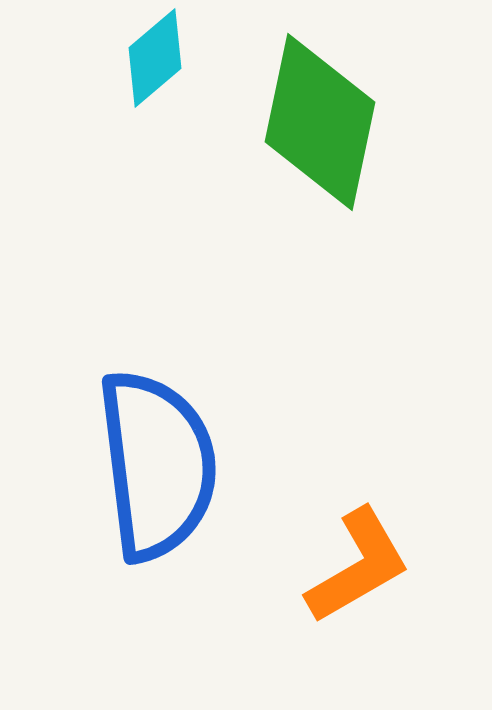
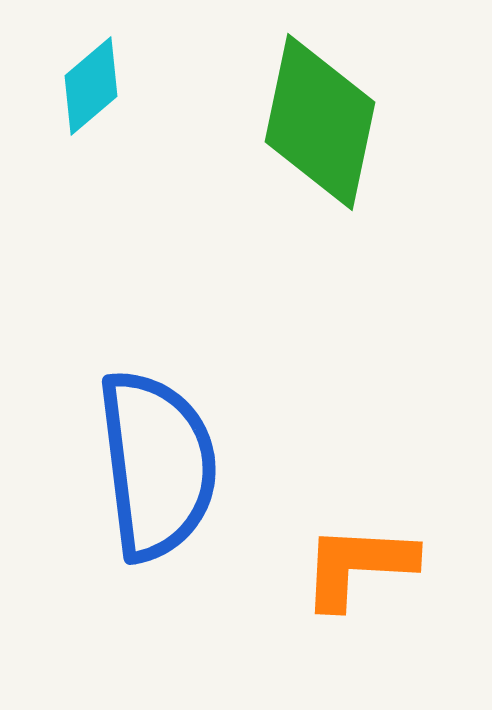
cyan diamond: moved 64 px left, 28 px down
orange L-shape: rotated 147 degrees counterclockwise
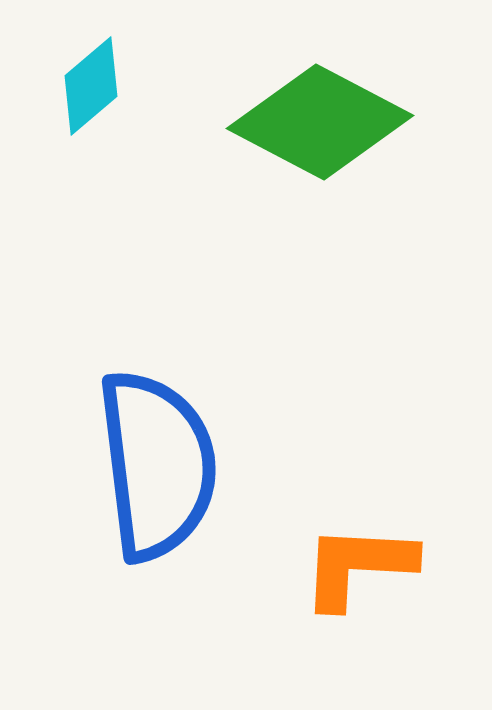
green diamond: rotated 74 degrees counterclockwise
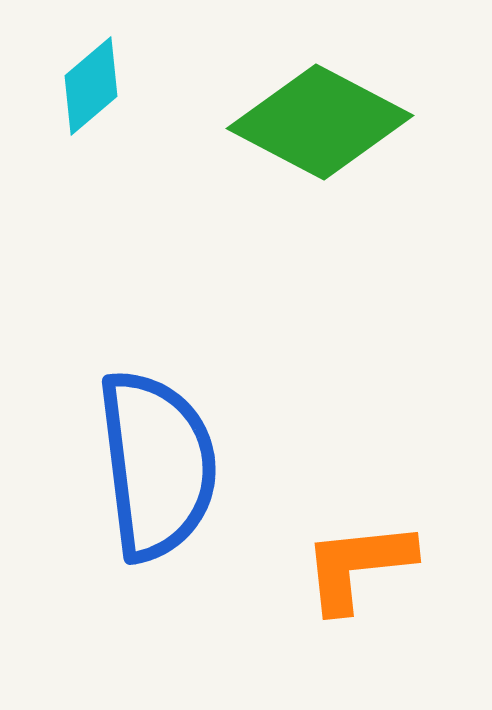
orange L-shape: rotated 9 degrees counterclockwise
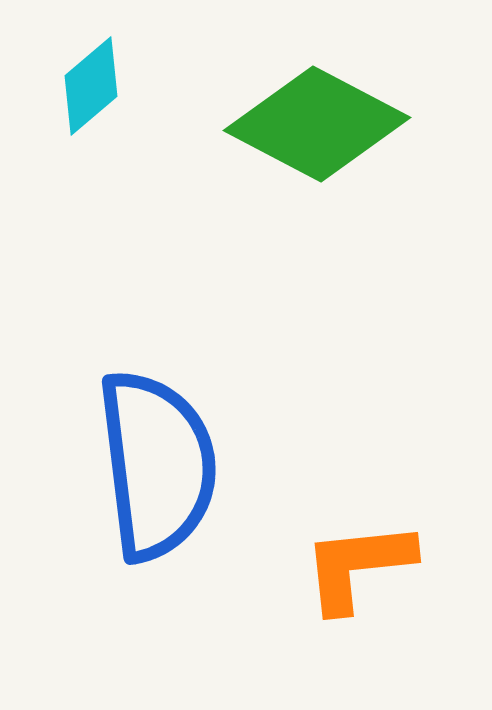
green diamond: moved 3 px left, 2 px down
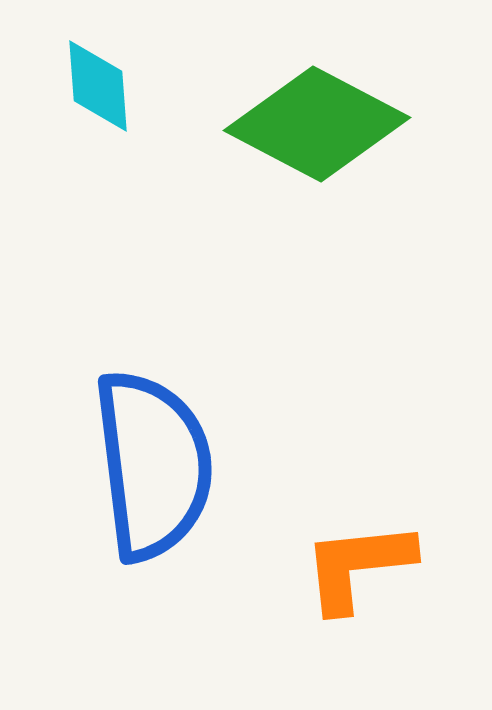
cyan diamond: moved 7 px right; rotated 54 degrees counterclockwise
blue semicircle: moved 4 px left
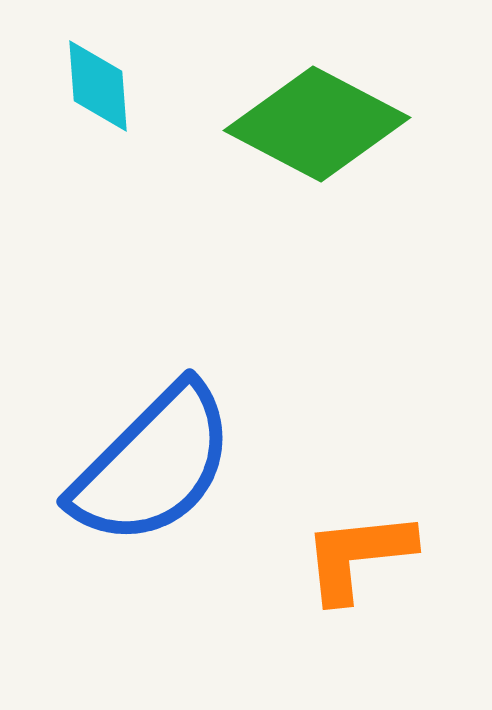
blue semicircle: rotated 52 degrees clockwise
orange L-shape: moved 10 px up
